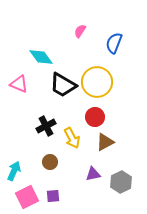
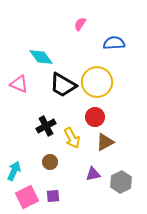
pink semicircle: moved 7 px up
blue semicircle: rotated 65 degrees clockwise
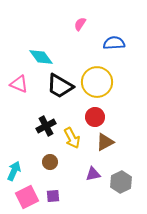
black trapezoid: moved 3 px left, 1 px down
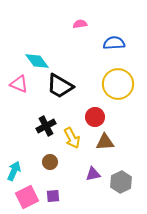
pink semicircle: rotated 48 degrees clockwise
cyan diamond: moved 4 px left, 4 px down
yellow circle: moved 21 px right, 2 px down
brown triangle: rotated 24 degrees clockwise
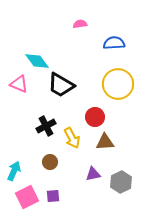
black trapezoid: moved 1 px right, 1 px up
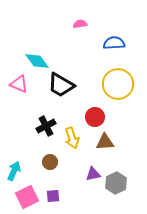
yellow arrow: rotated 10 degrees clockwise
gray hexagon: moved 5 px left, 1 px down
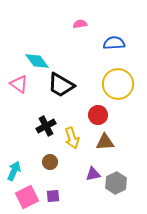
pink triangle: rotated 12 degrees clockwise
red circle: moved 3 px right, 2 px up
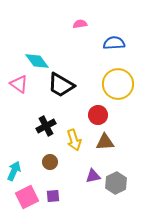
yellow arrow: moved 2 px right, 2 px down
purple triangle: moved 2 px down
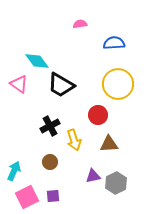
black cross: moved 4 px right
brown triangle: moved 4 px right, 2 px down
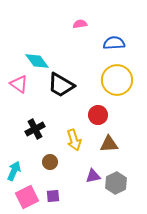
yellow circle: moved 1 px left, 4 px up
black cross: moved 15 px left, 3 px down
